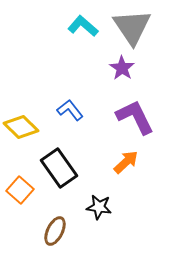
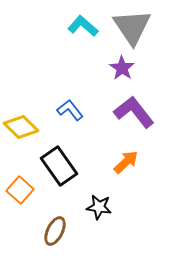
purple L-shape: moved 1 px left, 5 px up; rotated 12 degrees counterclockwise
black rectangle: moved 2 px up
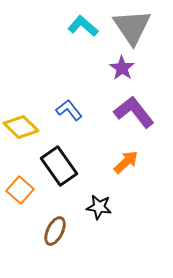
blue L-shape: moved 1 px left
